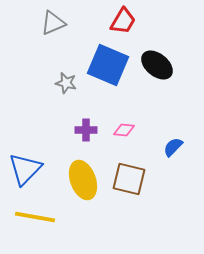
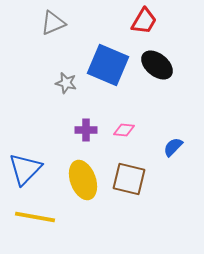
red trapezoid: moved 21 px right
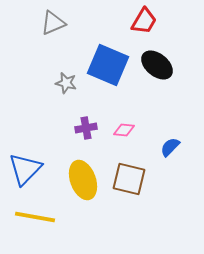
purple cross: moved 2 px up; rotated 10 degrees counterclockwise
blue semicircle: moved 3 px left
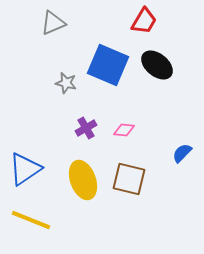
purple cross: rotated 20 degrees counterclockwise
blue semicircle: moved 12 px right, 6 px down
blue triangle: rotated 12 degrees clockwise
yellow line: moved 4 px left, 3 px down; rotated 12 degrees clockwise
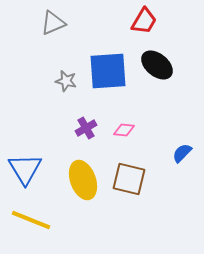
blue square: moved 6 px down; rotated 27 degrees counterclockwise
gray star: moved 2 px up
blue triangle: rotated 27 degrees counterclockwise
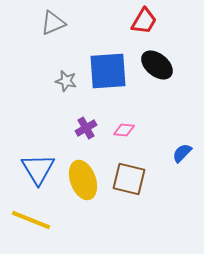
blue triangle: moved 13 px right
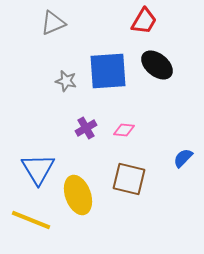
blue semicircle: moved 1 px right, 5 px down
yellow ellipse: moved 5 px left, 15 px down
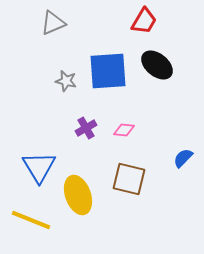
blue triangle: moved 1 px right, 2 px up
